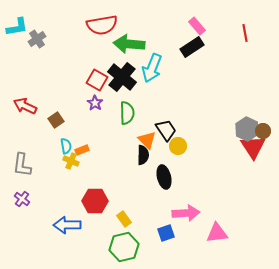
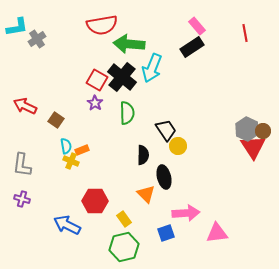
brown square: rotated 21 degrees counterclockwise
orange triangle: moved 1 px left, 54 px down
purple cross: rotated 21 degrees counterclockwise
blue arrow: rotated 28 degrees clockwise
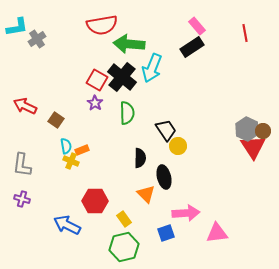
black semicircle: moved 3 px left, 3 px down
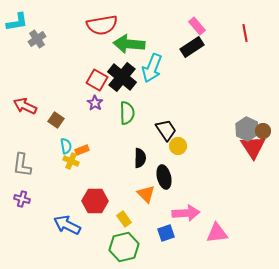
cyan L-shape: moved 5 px up
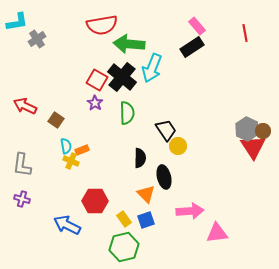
pink arrow: moved 4 px right, 2 px up
blue square: moved 20 px left, 13 px up
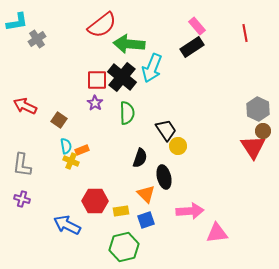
red semicircle: rotated 28 degrees counterclockwise
red square: rotated 30 degrees counterclockwise
brown square: moved 3 px right
gray hexagon: moved 11 px right, 20 px up
black semicircle: rotated 18 degrees clockwise
yellow rectangle: moved 3 px left, 8 px up; rotated 63 degrees counterclockwise
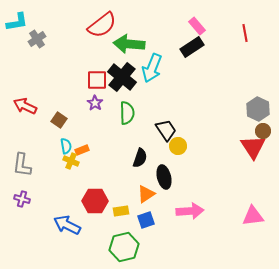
orange triangle: rotated 42 degrees clockwise
pink triangle: moved 36 px right, 17 px up
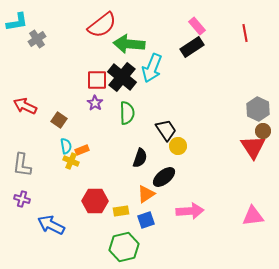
black ellipse: rotated 65 degrees clockwise
blue arrow: moved 16 px left
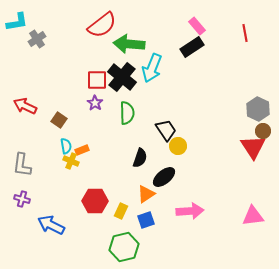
yellow rectangle: rotated 56 degrees counterclockwise
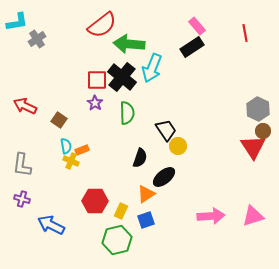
pink arrow: moved 21 px right, 5 px down
pink triangle: rotated 10 degrees counterclockwise
green hexagon: moved 7 px left, 7 px up
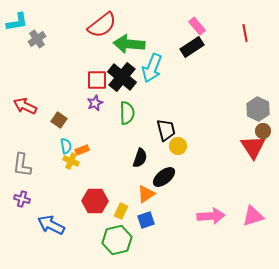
purple star: rotated 14 degrees clockwise
black trapezoid: rotated 20 degrees clockwise
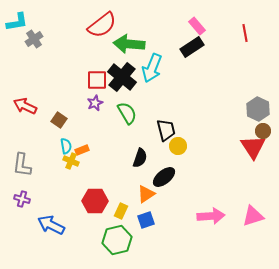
gray cross: moved 3 px left
green semicircle: rotated 30 degrees counterclockwise
